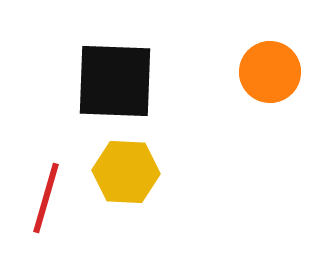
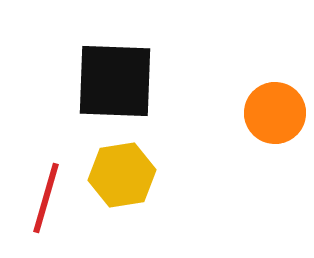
orange circle: moved 5 px right, 41 px down
yellow hexagon: moved 4 px left, 3 px down; rotated 12 degrees counterclockwise
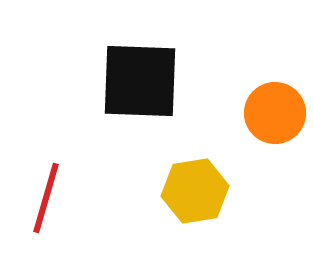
black square: moved 25 px right
yellow hexagon: moved 73 px right, 16 px down
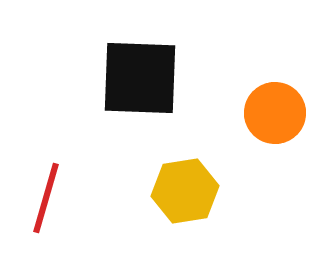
black square: moved 3 px up
yellow hexagon: moved 10 px left
